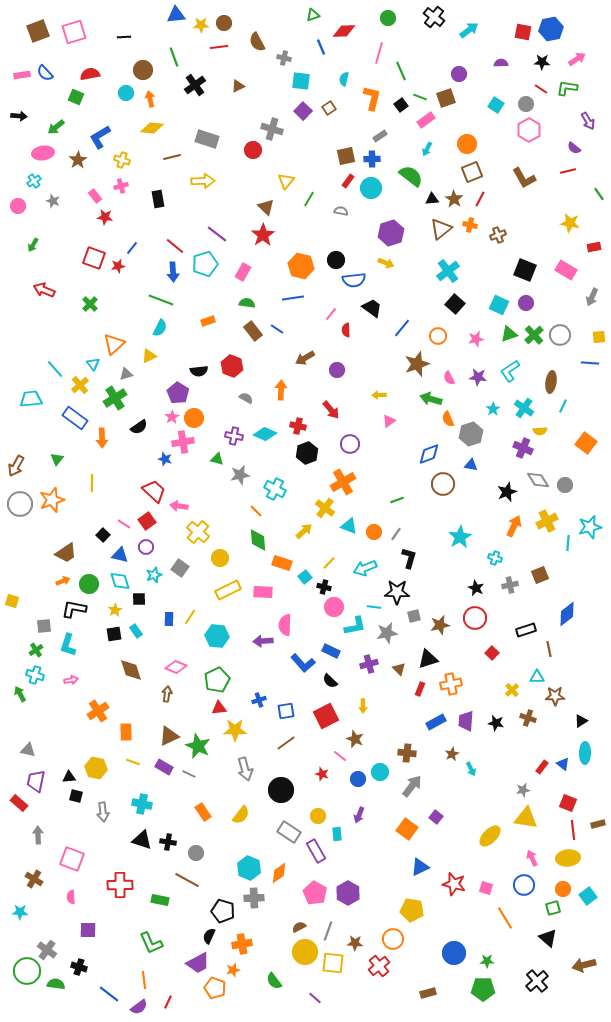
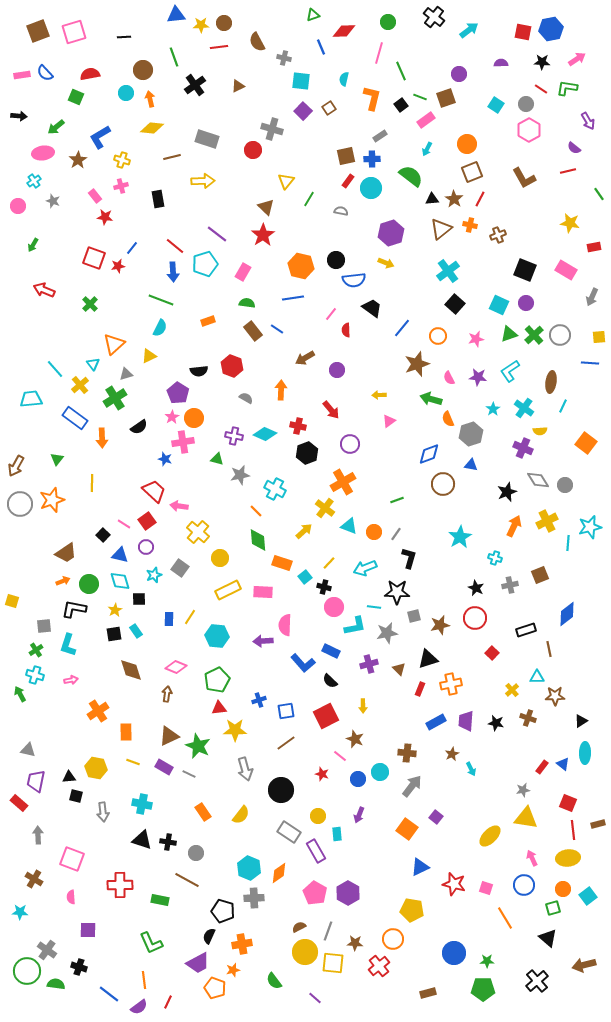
green circle at (388, 18): moved 4 px down
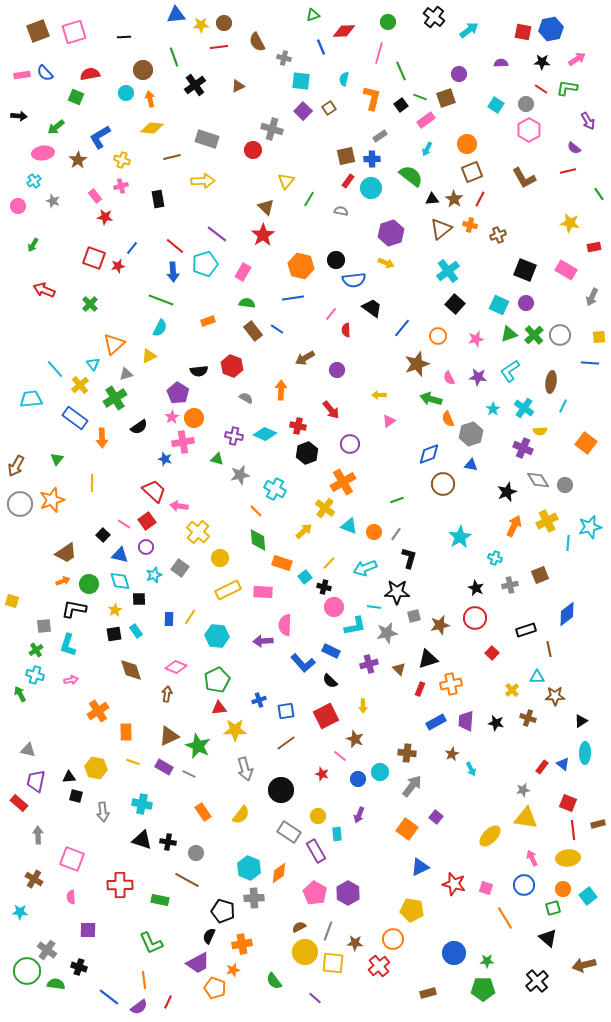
blue line at (109, 994): moved 3 px down
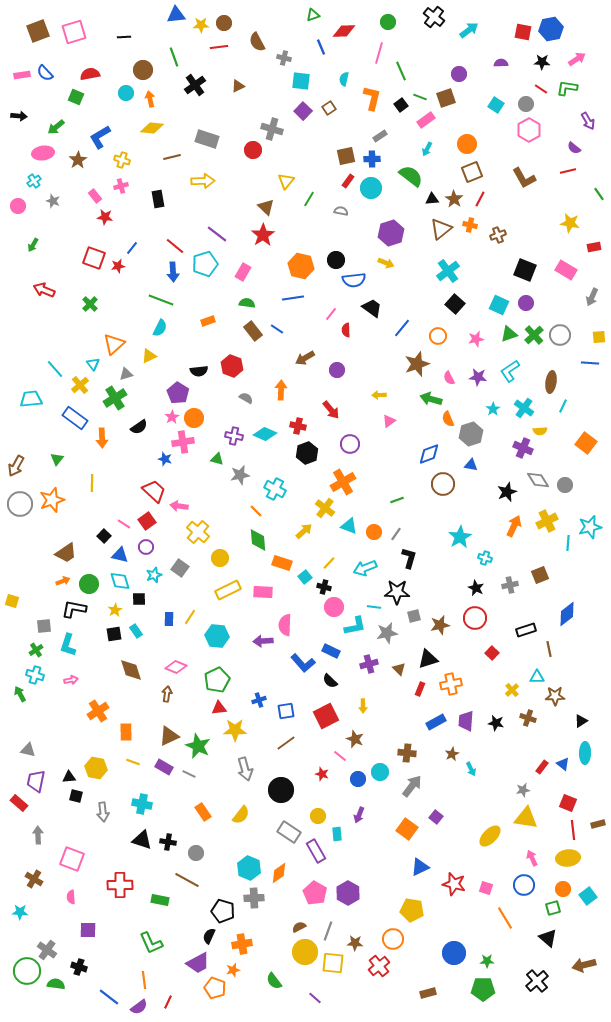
black square at (103, 535): moved 1 px right, 1 px down
cyan cross at (495, 558): moved 10 px left
